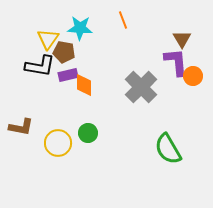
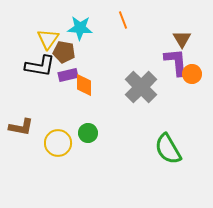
orange circle: moved 1 px left, 2 px up
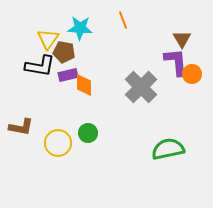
green semicircle: rotated 108 degrees clockwise
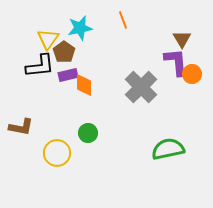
cyan star: rotated 15 degrees counterclockwise
brown pentagon: rotated 25 degrees clockwise
black L-shape: rotated 16 degrees counterclockwise
yellow circle: moved 1 px left, 10 px down
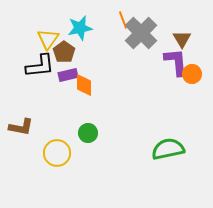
gray cross: moved 54 px up
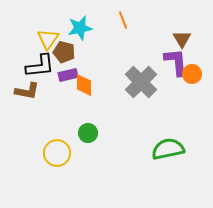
gray cross: moved 49 px down
brown pentagon: rotated 20 degrees counterclockwise
brown L-shape: moved 6 px right, 36 px up
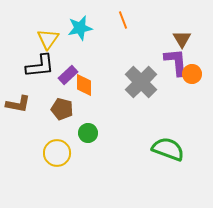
brown pentagon: moved 2 px left, 57 px down
purple rectangle: rotated 30 degrees counterclockwise
brown L-shape: moved 9 px left, 13 px down
green semicircle: rotated 32 degrees clockwise
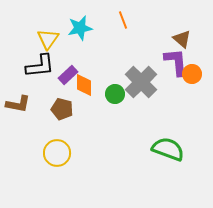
brown triangle: rotated 18 degrees counterclockwise
green circle: moved 27 px right, 39 px up
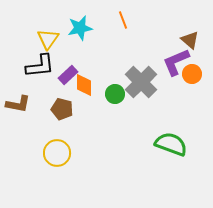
brown triangle: moved 8 px right, 1 px down
purple L-shape: rotated 108 degrees counterclockwise
green semicircle: moved 3 px right, 5 px up
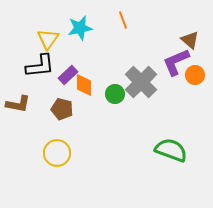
orange circle: moved 3 px right, 1 px down
green semicircle: moved 6 px down
